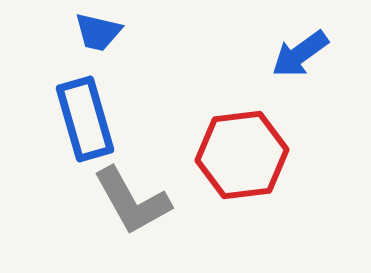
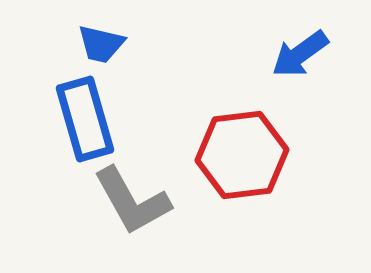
blue trapezoid: moved 3 px right, 12 px down
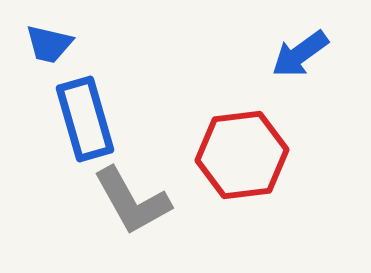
blue trapezoid: moved 52 px left
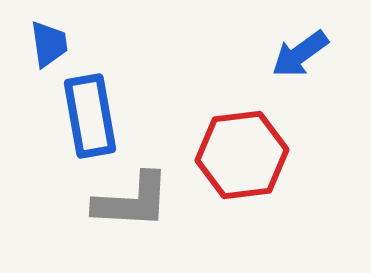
blue trapezoid: rotated 111 degrees counterclockwise
blue rectangle: moved 5 px right, 3 px up; rotated 6 degrees clockwise
gray L-shape: rotated 58 degrees counterclockwise
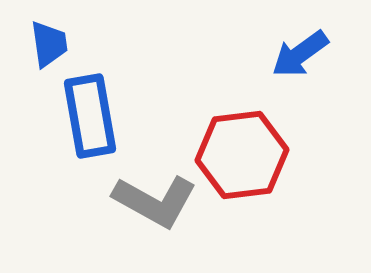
gray L-shape: moved 23 px right; rotated 26 degrees clockwise
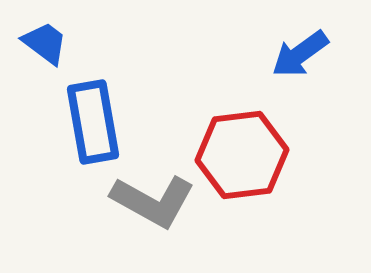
blue trapezoid: moved 4 px left, 1 px up; rotated 45 degrees counterclockwise
blue rectangle: moved 3 px right, 6 px down
gray L-shape: moved 2 px left
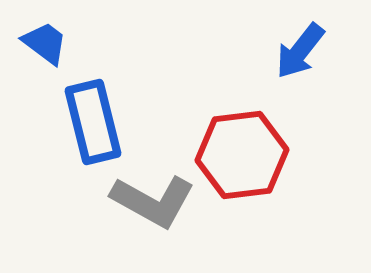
blue arrow: moved 3 px up; rotated 16 degrees counterclockwise
blue rectangle: rotated 4 degrees counterclockwise
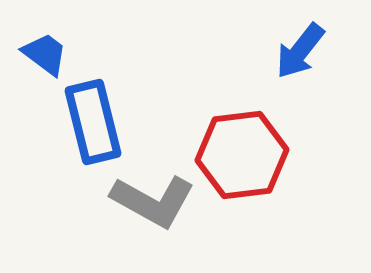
blue trapezoid: moved 11 px down
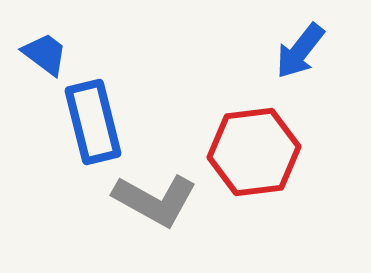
red hexagon: moved 12 px right, 3 px up
gray L-shape: moved 2 px right, 1 px up
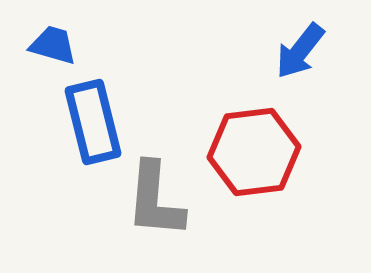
blue trapezoid: moved 8 px right, 9 px up; rotated 21 degrees counterclockwise
gray L-shape: rotated 66 degrees clockwise
